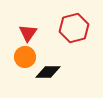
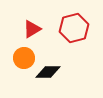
red triangle: moved 4 px right, 4 px up; rotated 24 degrees clockwise
orange circle: moved 1 px left, 1 px down
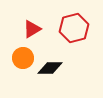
orange circle: moved 1 px left
black diamond: moved 2 px right, 4 px up
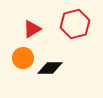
red hexagon: moved 1 px right, 4 px up
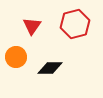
red triangle: moved 3 px up; rotated 24 degrees counterclockwise
orange circle: moved 7 px left, 1 px up
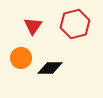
red triangle: moved 1 px right
orange circle: moved 5 px right, 1 px down
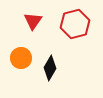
red triangle: moved 5 px up
black diamond: rotated 60 degrees counterclockwise
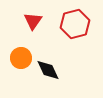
black diamond: moved 2 px left, 2 px down; rotated 55 degrees counterclockwise
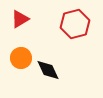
red triangle: moved 13 px left, 2 px up; rotated 24 degrees clockwise
